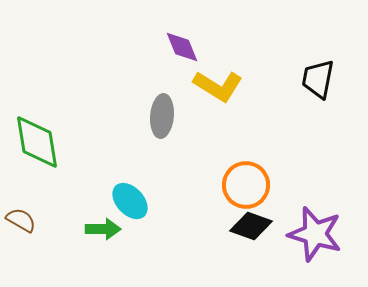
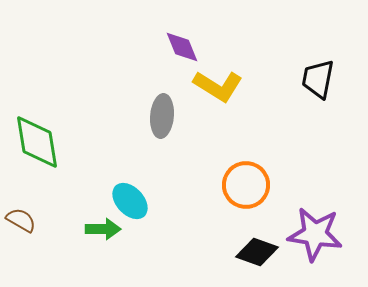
black diamond: moved 6 px right, 26 px down
purple star: rotated 8 degrees counterclockwise
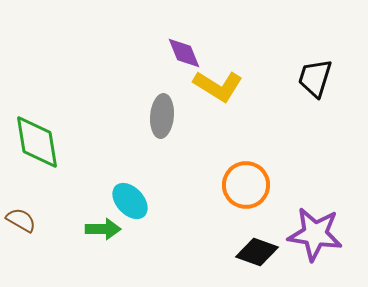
purple diamond: moved 2 px right, 6 px down
black trapezoid: moved 3 px left, 1 px up; rotated 6 degrees clockwise
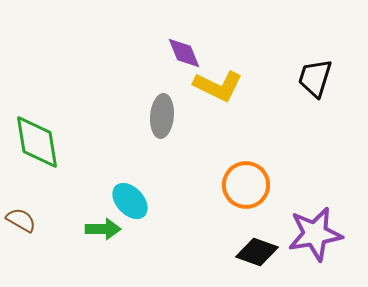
yellow L-shape: rotated 6 degrees counterclockwise
purple star: rotated 18 degrees counterclockwise
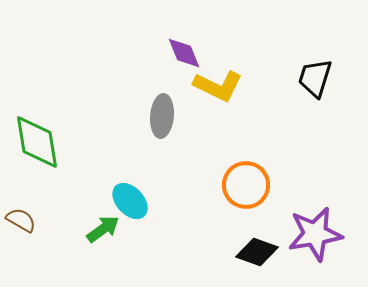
green arrow: rotated 36 degrees counterclockwise
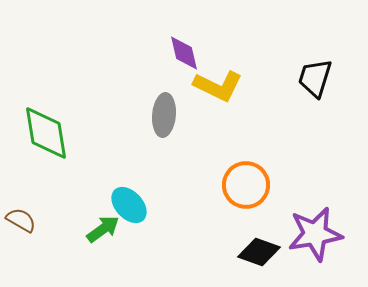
purple diamond: rotated 9 degrees clockwise
gray ellipse: moved 2 px right, 1 px up
green diamond: moved 9 px right, 9 px up
cyan ellipse: moved 1 px left, 4 px down
black diamond: moved 2 px right
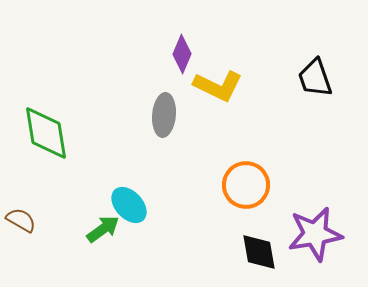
purple diamond: moved 2 px left, 1 px down; rotated 36 degrees clockwise
black trapezoid: rotated 36 degrees counterclockwise
black diamond: rotated 60 degrees clockwise
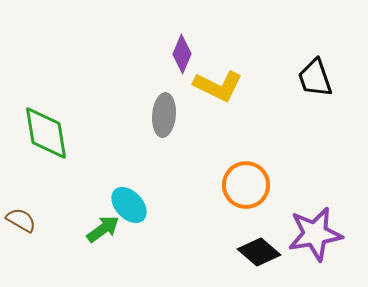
black diamond: rotated 39 degrees counterclockwise
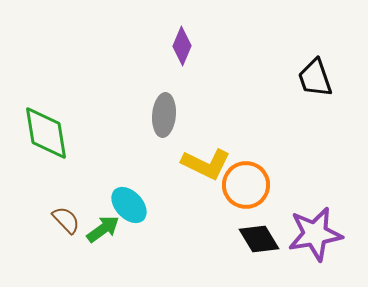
purple diamond: moved 8 px up
yellow L-shape: moved 12 px left, 78 px down
brown semicircle: moved 45 px right; rotated 16 degrees clockwise
black diamond: moved 13 px up; rotated 18 degrees clockwise
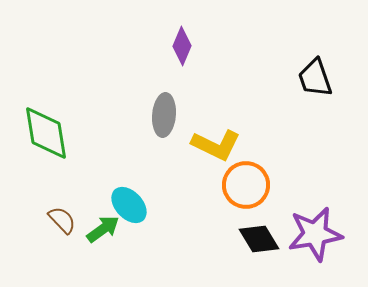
yellow L-shape: moved 10 px right, 19 px up
brown semicircle: moved 4 px left
